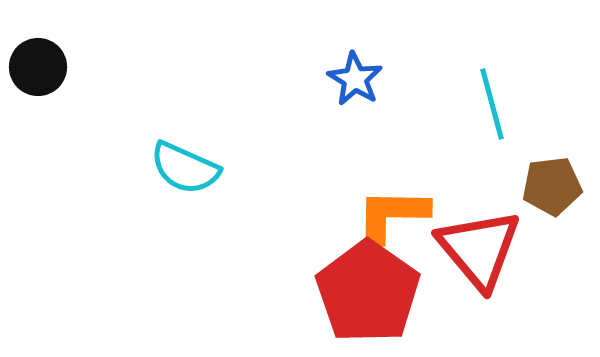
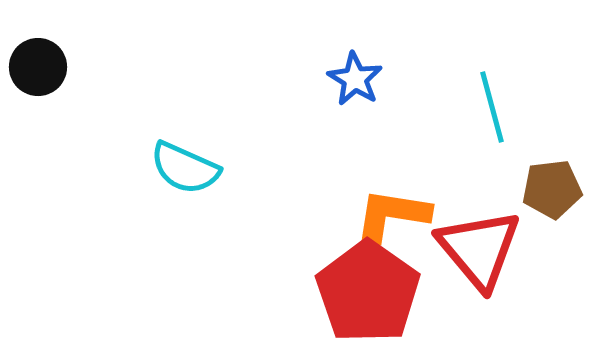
cyan line: moved 3 px down
brown pentagon: moved 3 px down
orange L-shape: rotated 8 degrees clockwise
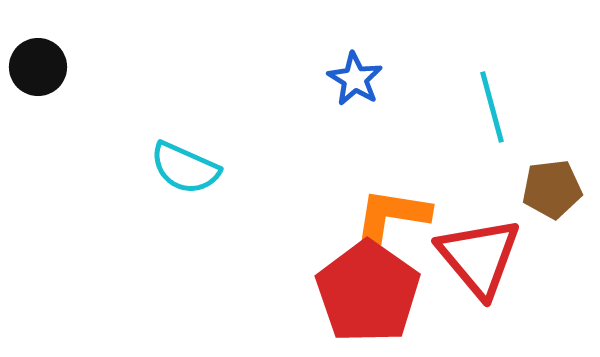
red triangle: moved 8 px down
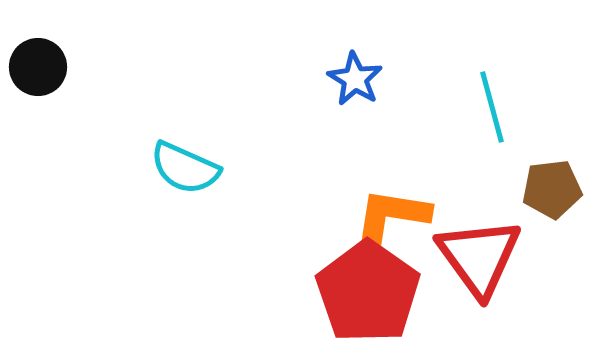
red triangle: rotated 4 degrees clockwise
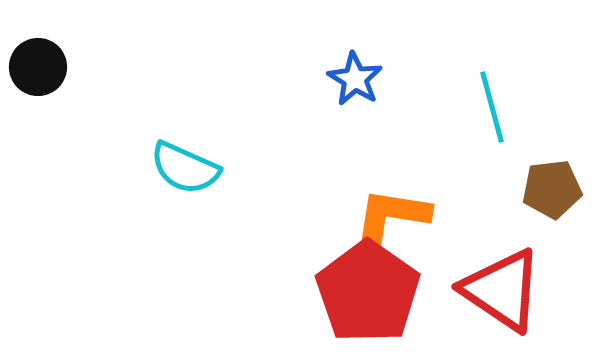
red triangle: moved 23 px right, 33 px down; rotated 20 degrees counterclockwise
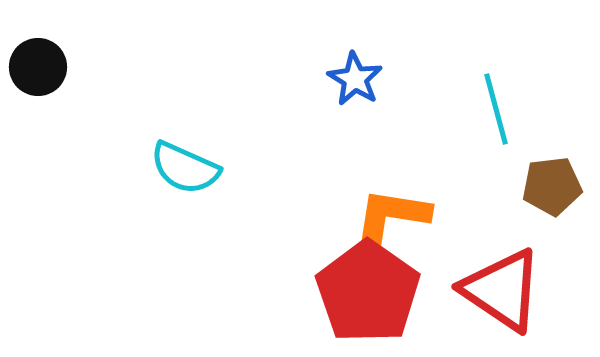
cyan line: moved 4 px right, 2 px down
brown pentagon: moved 3 px up
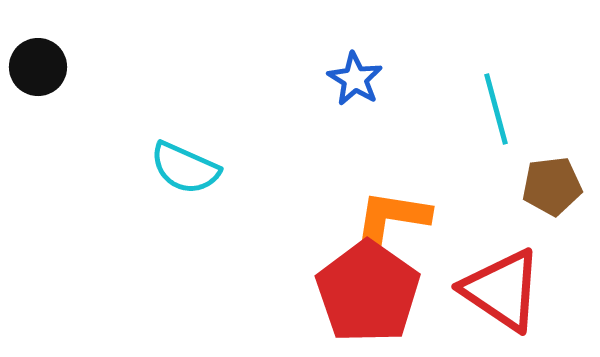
orange L-shape: moved 2 px down
